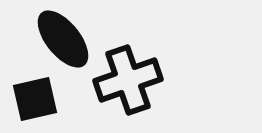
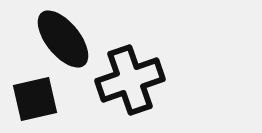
black cross: moved 2 px right
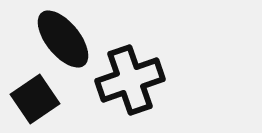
black square: rotated 21 degrees counterclockwise
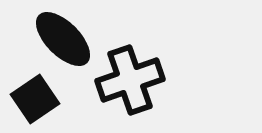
black ellipse: rotated 6 degrees counterclockwise
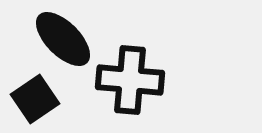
black cross: rotated 24 degrees clockwise
